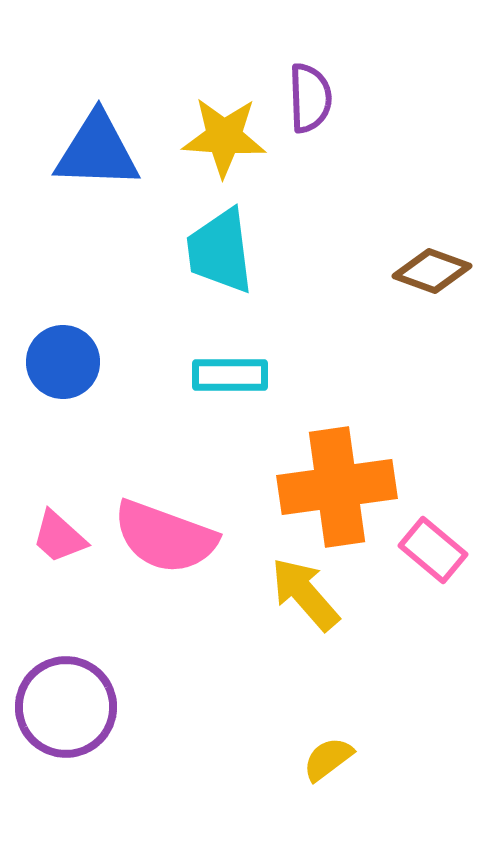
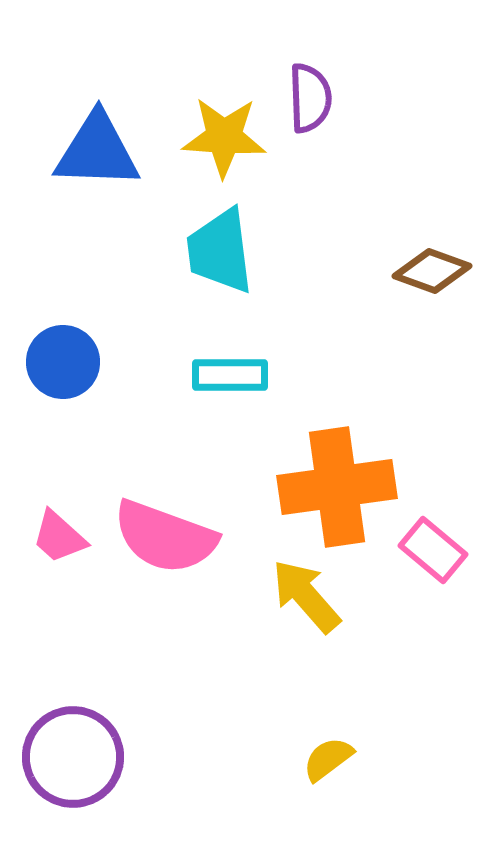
yellow arrow: moved 1 px right, 2 px down
purple circle: moved 7 px right, 50 px down
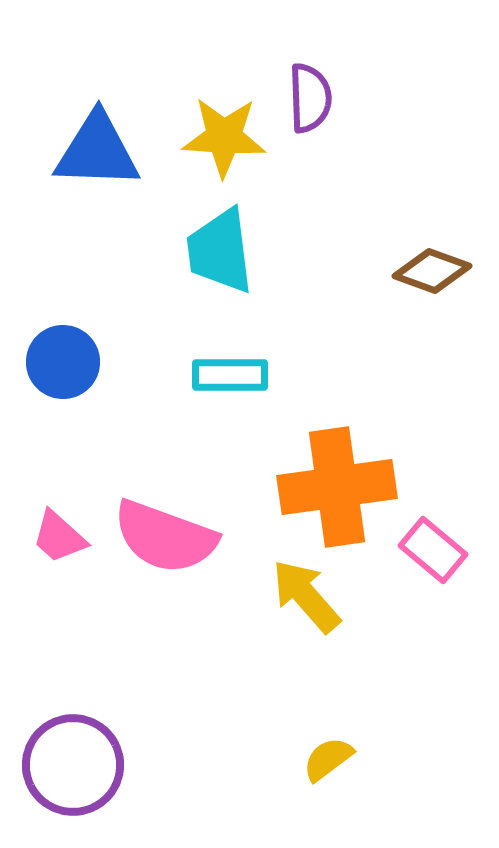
purple circle: moved 8 px down
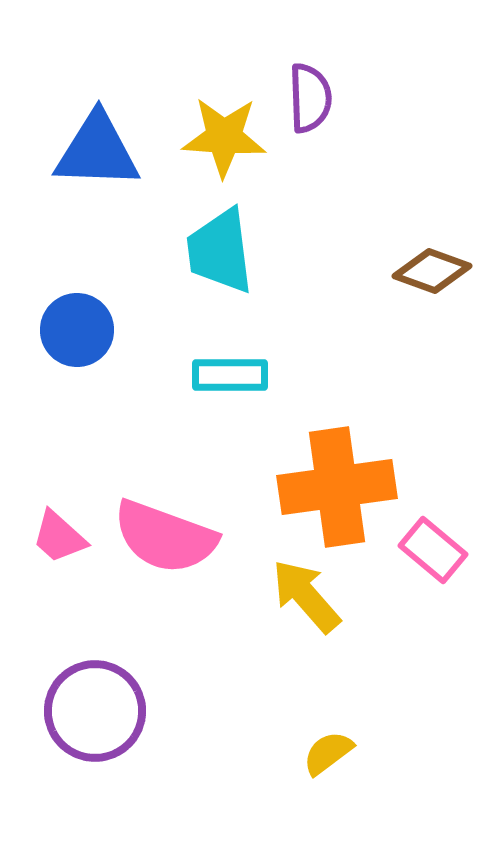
blue circle: moved 14 px right, 32 px up
yellow semicircle: moved 6 px up
purple circle: moved 22 px right, 54 px up
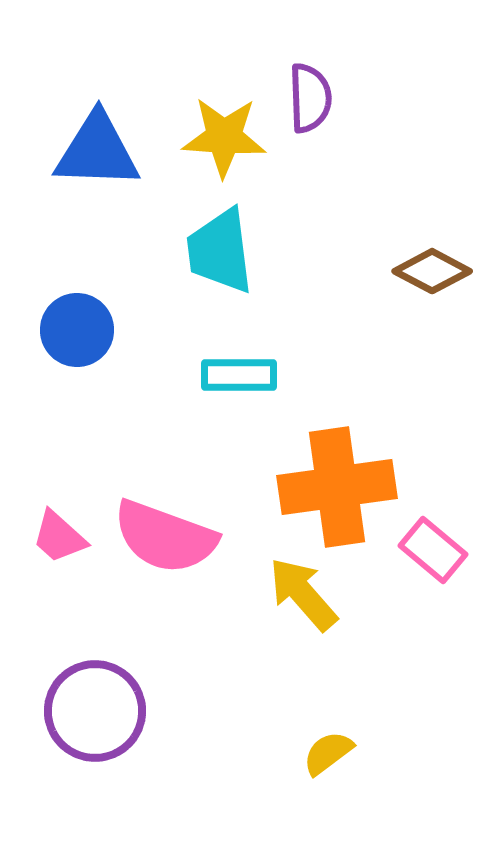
brown diamond: rotated 8 degrees clockwise
cyan rectangle: moved 9 px right
yellow arrow: moved 3 px left, 2 px up
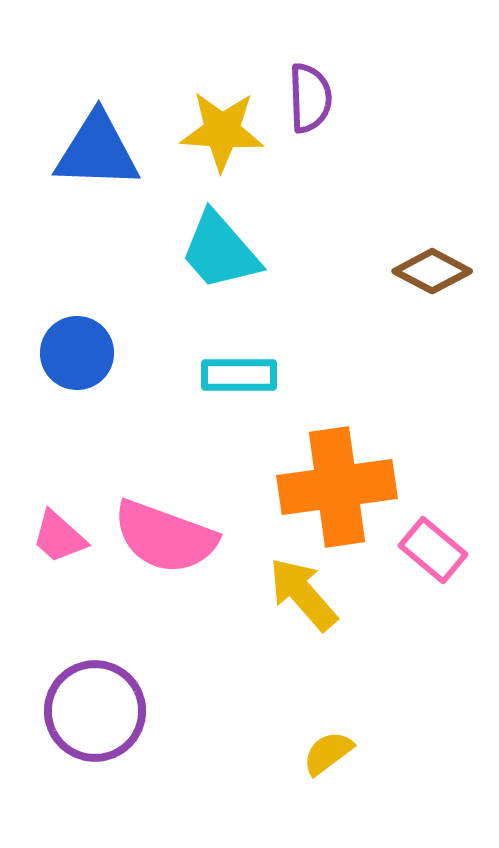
yellow star: moved 2 px left, 6 px up
cyan trapezoid: rotated 34 degrees counterclockwise
blue circle: moved 23 px down
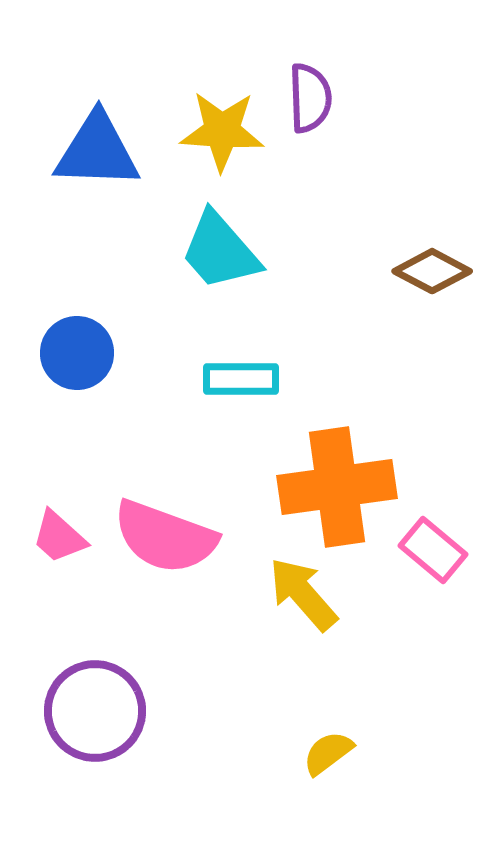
cyan rectangle: moved 2 px right, 4 px down
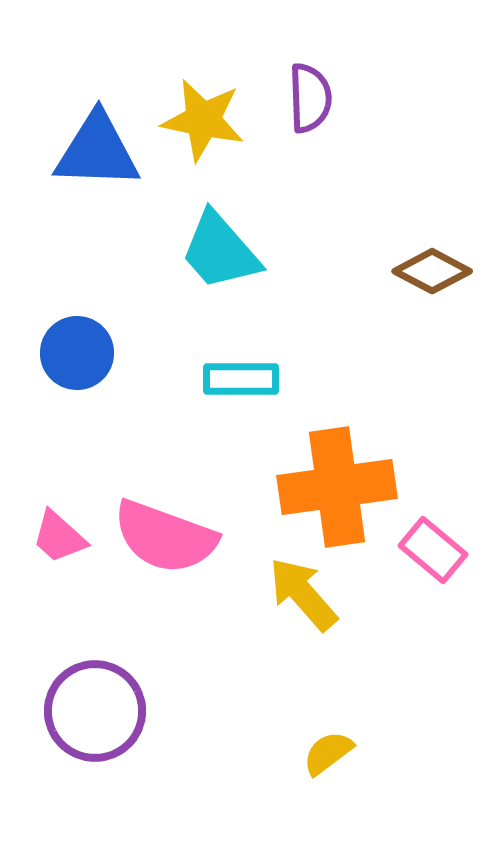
yellow star: moved 19 px left, 11 px up; rotated 8 degrees clockwise
